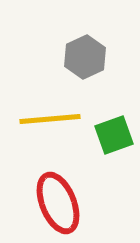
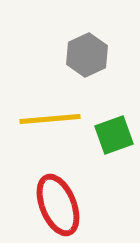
gray hexagon: moved 2 px right, 2 px up
red ellipse: moved 2 px down
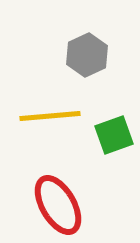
yellow line: moved 3 px up
red ellipse: rotated 8 degrees counterclockwise
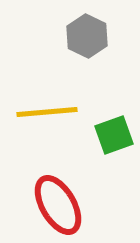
gray hexagon: moved 19 px up; rotated 9 degrees counterclockwise
yellow line: moved 3 px left, 4 px up
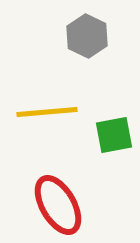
green square: rotated 9 degrees clockwise
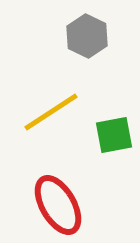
yellow line: moved 4 px right; rotated 28 degrees counterclockwise
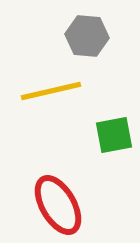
gray hexagon: rotated 21 degrees counterclockwise
yellow line: moved 21 px up; rotated 20 degrees clockwise
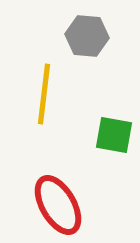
yellow line: moved 7 px left, 3 px down; rotated 70 degrees counterclockwise
green square: rotated 21 degrees clockwise
